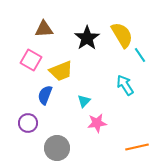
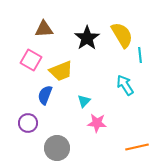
cyan line: rotated 28 degrees clockwise
pink star: rotated 12 degrees clockwise
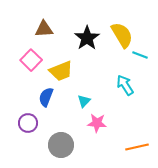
cyan line: rotated 63 degrees counterclockwise
pink square: rotated 15 degrees clockwise
blue semicircle: moved 1 px right, 2 px down
gray circle: moved 4 px right, 3 px up
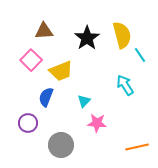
brown triangle: moved 2 px down
yellow semicircle: rotated 16 degrees clockwise
cyan line: rotated 35 degrees clockwise
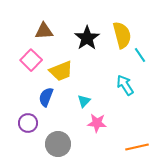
gray circle: moved 3 px left, 1 px up
